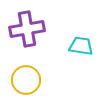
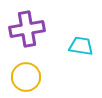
yellow circle: moved 3 px up
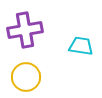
purple cross: moved 2 px left, 1 px down
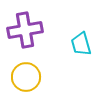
cyan trapezoid: moved 2 px up; rotated 115 degrees counterclockwise
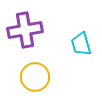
yellow circle: moved 9 px right
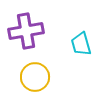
purple cross: moved 1 px right, 1 px down
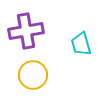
yellow circle: moved 2 px left, 2 px up
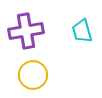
cyan trapezoid: moved 1 px right, 13 px up
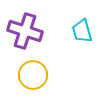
purple cross: moved 1 px left; rotated 28 degrees clockwise
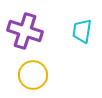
cyan trapezoid: rotated 25 degrees clockwise
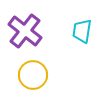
purple cross: rotated 20 degrees clockwise
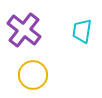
purple cross: moved 1 px left, 1 px up
